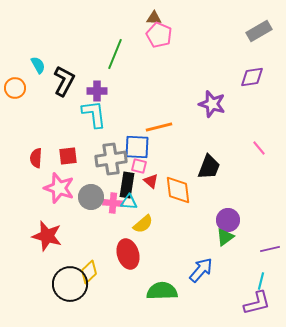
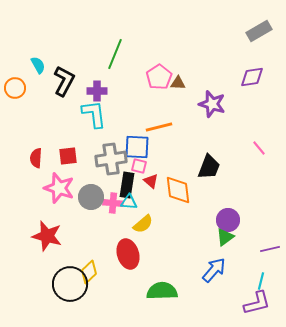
brown triangle: moved 24 px right, 65 px down
pink pentagon: moved 42 px down; rotated 15 degrees clockwise
blue arrow: moved 13 px right
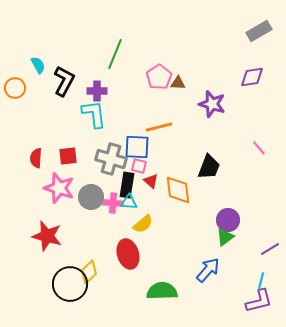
gray cross: rotated 24 degrees clockwise
purple line: rotated 18 degrees counterclockwise
blue arrow: moved 6 px left
purple L-shape: moved 2 px right, 2 px up
